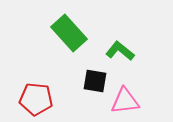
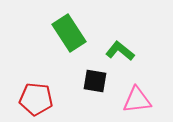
green rectangle: rotated 9 degrees clockwise
pink triangle: moved 12 px right, 1 px up
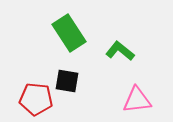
black square: moved 28 px left
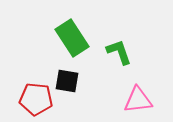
green rectangle: moved 3 px right, 5 px down
green L-shape: moved 1 px left, 1 px down; rotated 32 degrees clockwise
pink triangle: moved 1 px right
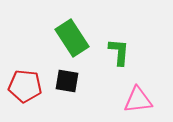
green L-shape: rotated 24 degrees clockwise
red pentagon: moved 11 px left, 13 px up
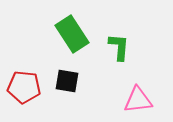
green rectangle: moved 4 px up
green L-shape: moved 5 px up
red pentagon: moved 1 px left, 1 px down
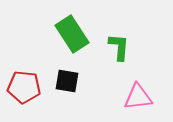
pink triangle: moved 3 px up
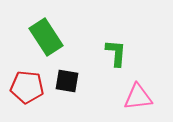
green rectangle: moved 26 px left, 3 px down
green L-shape: moved 3 px left, 6 px down
red pentagon: moved 3 px right
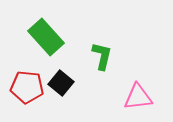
green rectangle: rotated 9 degrees counterclockwise
green L-shape: moved 14 px left, 3 px down; rotated 8 degrees clockwise
black square: moved 6 px left, 2 px down; rotated 30 degrees clockwise
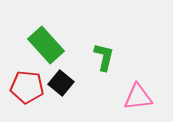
green rectangle: moved 8 px down
green L-shape: moved 2 px right, 1 px down
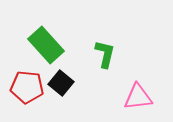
green L-shape: moved 1 px right, 3 px up
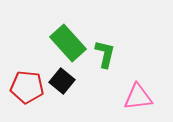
green rectangle: moved 22 px right, 2 px up
black square: moved 1 px right, 2 px up
